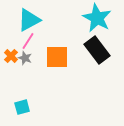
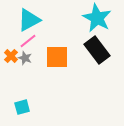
pink line: rotated 18 degrees clockwise
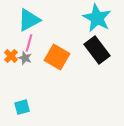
pink line: moved 1 px right, 2 px down; rotated 36 degrees counterclockwise
orange square: rotated 30 degrees clockwise
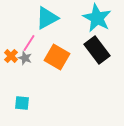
cyan triangle: moved 18 px right, 2 px up
pink line: rotated 18 degrees clockwise
cyan square: moved 4 px up; rotated 21 degrees clockwise
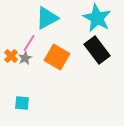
gray star: rotated 24 degrees clockwise
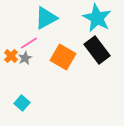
cyan triangle: moved 1 px left
pink line: rotated 24 degrees clockwise
orange square: moved 6 px right
cyan square: rotated 35 degrees clockwise
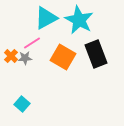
cyan star: moved 18 px left, 2 px down
pink line: moved 3 px right
black rectangle: moved 1 px left, 4 px down; rotated 16 degrees clockwise
gray star: rotated 24 degrees clockwise
cyan square: moved 1 px down
